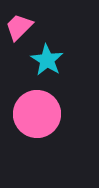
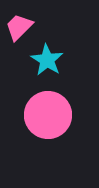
pink circle: moved 11 px right, 1 px down
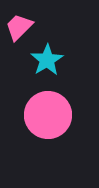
cyan star: rotated 8 degrees clockwise
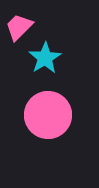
cyan star: moved 2 px left, 2 px up
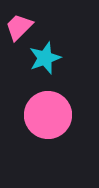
cyan star: rotated 12 degrees clockwise
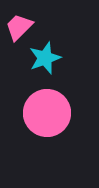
pink circle: moved 1 px left, 2 px up
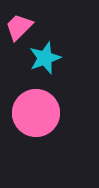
pink circle: moved 11 px left
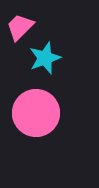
pink trapezoid: moved 1 px right
